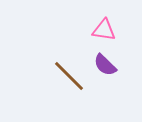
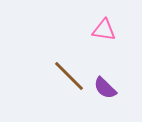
purple semicircle: moved 23 px down
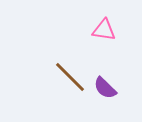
brown line: moved 1 px right, 1 px down
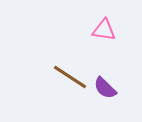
brown line: rotated 12 degrees counterclockwise
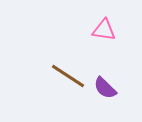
brown line: moved 2 px left, 1 px up
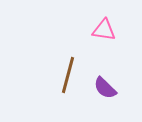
brown line: moved 1 px up; rotated 72 degrees clockwise
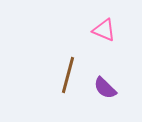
pink triangle: rotated 15 degrees clockwise
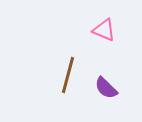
purple semicircle: moved 1 px right
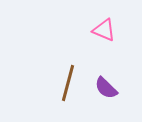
brown line: moved 8 px down
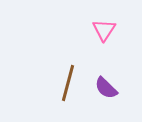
pink triangle: rotated 40 degrees clockwise
